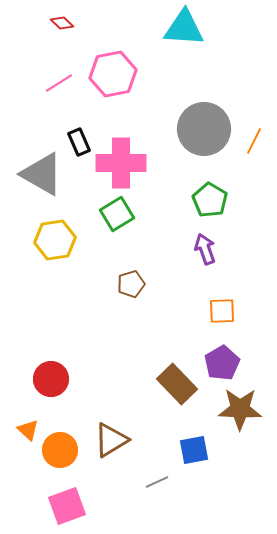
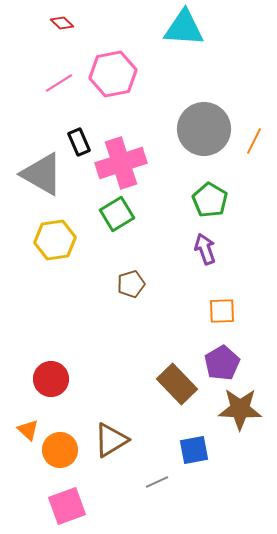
pink cross: rotated 18 degrees counterclockwise
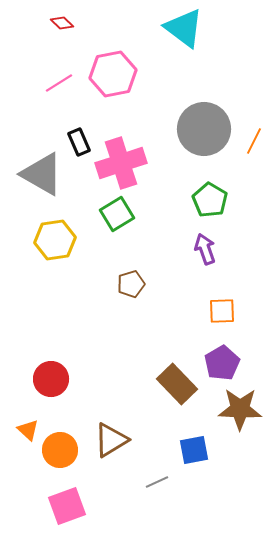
cyan triangle: rotated 33 degrees clockwise
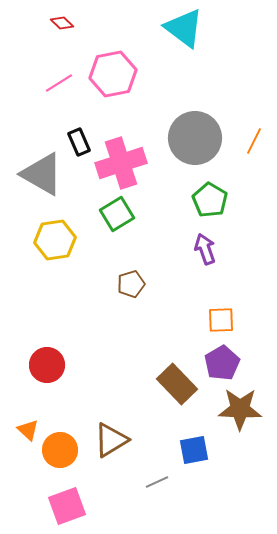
gray circle: moved 9 px left, 9 px down
orange square: moved 1 px left, 9 px down
red circle: moved 4 px left, 14 px up
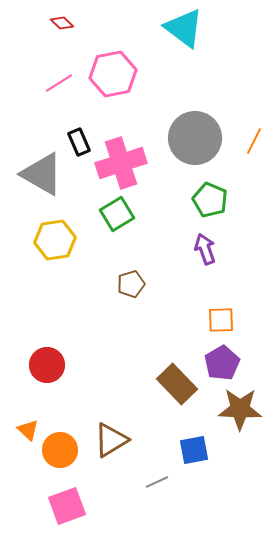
green pentagon: rotated 8 degrees counterclockwise
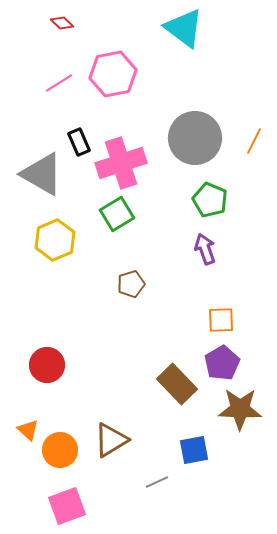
yellow hexagon: rotated 15 degrees counterclockwise
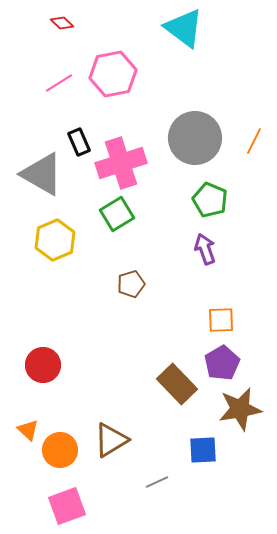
red circle: moved 4 px left
brown star: rotated 12 degrees counterclockwise
blue square: moved 9 px right; rotated 8 degrees clockwise
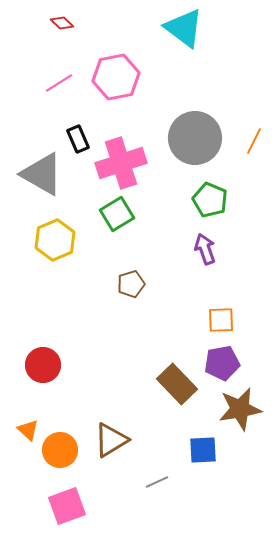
pink hexagon: moved 3 px right, 3 px down
black rectangle: moved 1 px left, 3 px up
purple pentagon: rotated 20 degrees clockwise
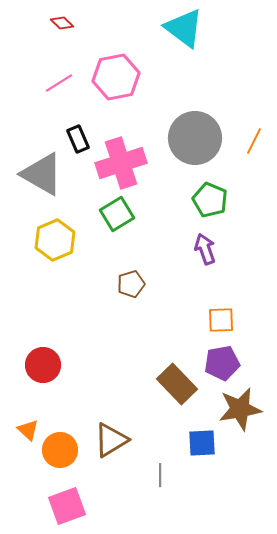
blue square: moved 1 px left, 7 px up
gray line: moved 3 px right, 7 px up; rotated 65 degrees counterclockwise
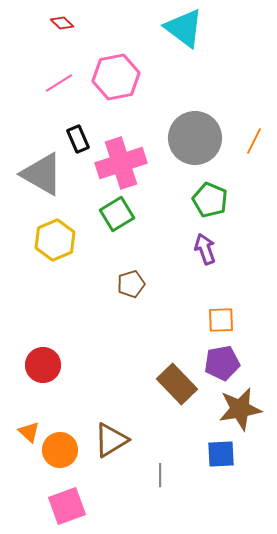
orange triangle: moved 1 px right, 2 px down
blue square: moved 19 px right, 11 px down
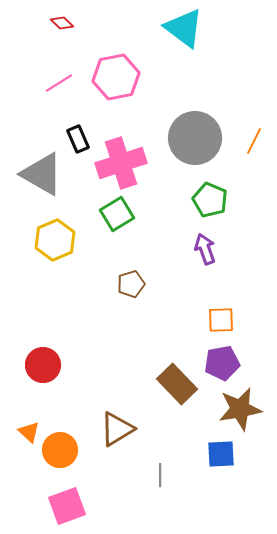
brown triangle: moved 6 px right, 11 px up
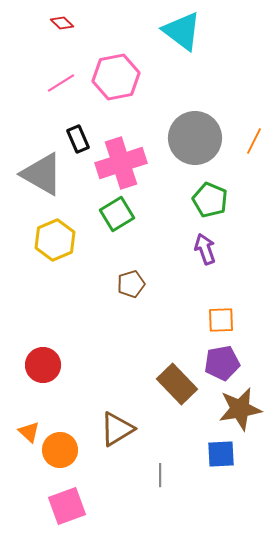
cyan triangle: moved 2 px left, 3 px down
pink line: moved 2 px right
